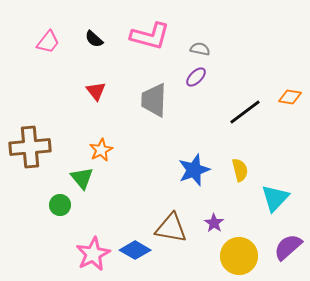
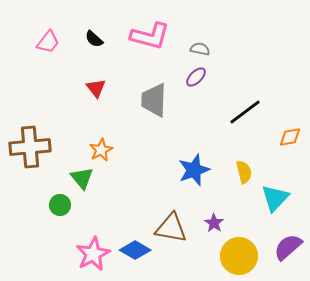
red triangle: moved 3 px up
orange diamond: moved 40 px down; rotated 20 degrees counterclockwise
yellow semicircle: moved 4 px right, 2 px down
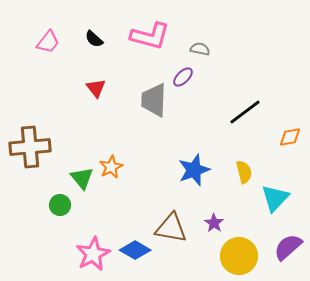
purple ellipse: moved 13 px left
orange star: moved 10 px right, 17 px down
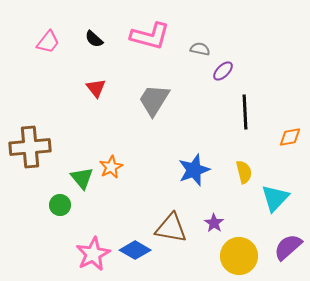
purple ellipse: moved 40 px right, 6 px up
gray trapezoid: rotated 30 degrees clockwise
black line: rotated 56 degrees counterclockwise
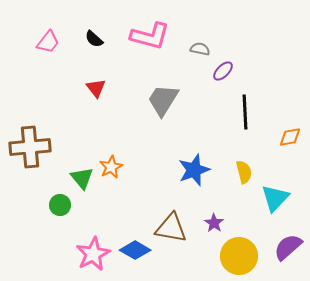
gray trapezoid: moved 9 px right
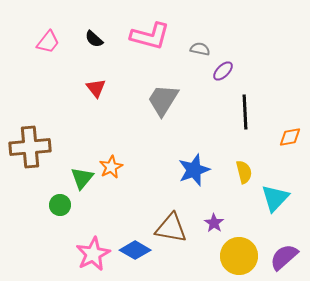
green triangle: rotated 20 degrees clockwise
purple semicircle: moved 4 px left, 10 px down
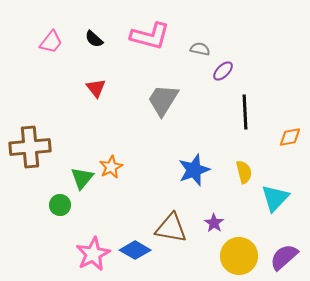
pink trapezoid: moved 3 px right
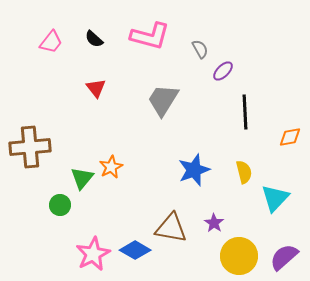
gray semicircle: rotated 48 degrees clockwise
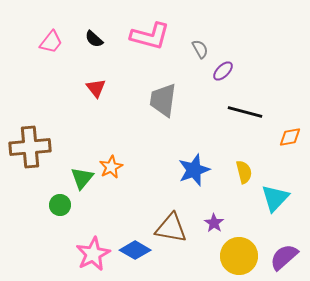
gray trapezoid: rotated 24 degrees counterclockwise
black line: rotated 72 degrees counterclockwise
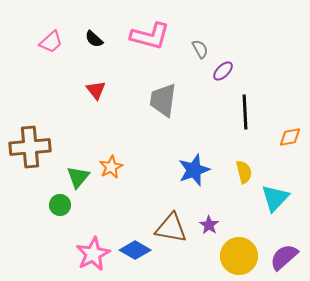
pink trapezoid: rotated 10 degrees clockwise
red triangle: moved 2 px down
black line: rotated 72 degrees clockwise
green triangle: moved 4 px left, 1 px up
purple star: moved 5 px left, 2 px down
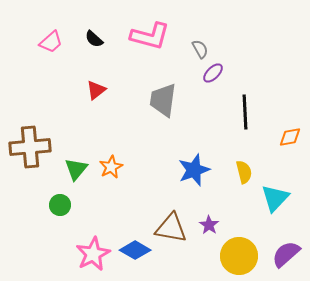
purple ellipse: moved 10 px left, 2 px down
red triangle: rotated 30 degrees clockwise
green triangle: moved 2 px left, 8 px up
purple semicircle: moved 2 px right, 3 px up
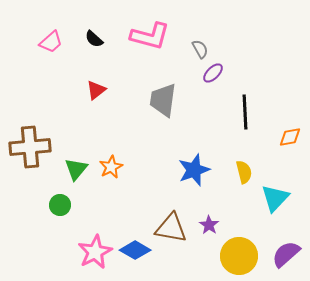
pink star: moved 2 px right, 2 px up
